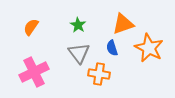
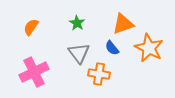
green star: moved 1 px left, 2 px up
blue semicircle: rotated 21 degrees counterclockwise
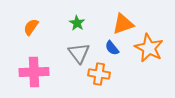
pink cross: rotated 24 degrees clockwise
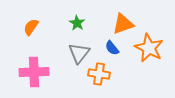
gray triangle: rotated 15 degrees clockwise
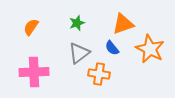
green star: rotated 21 degrees clockwise
orange star: moved 1 px right, 1 px down
gray triangle: rotated 15 degrees clockwise
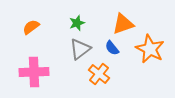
orange semicircle: rotated 18 degrees clockwise
gray triangle: moved 1 px right, 4 px up
orange cross: rotated 30 degrees clockwise
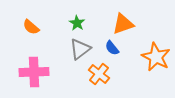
green star: rotated 21 degrees counterclockwise
orange semicircle: rotated 102 degrees counterclockwise
orange star: moved 6 px right, 8 px down
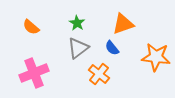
gray triangle: moved 2 px left, 1 px up
orange star: rotated 20 degrees counterclockwise
pink cross: moved 1 px down; rotated 20 degrees counterclockwise
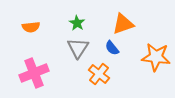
orange semicircle: rotated 48 degrees counterclockwise
gray triangle: rotated 20 degrees counterclockwise
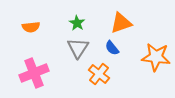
orange triangle: moved 2 px left, 1 px up
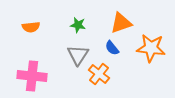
green star: moved 1 px right, 2 px down; rotated 21 degrees counterclockwise
gray triangle: moved 7 px down
orange star: moved 5 px left, 9 px up
pink cross: moved 2 px left, 3 px down; rotated 28 degrees clockwise
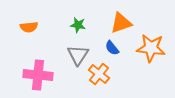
orange semicircle: moved 2 px left
pink cross: moved 6 px right, 1 px up
